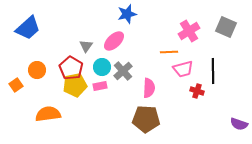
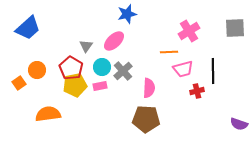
gray square: moved 9 px right, 1 px down; rotated 25 degrees counterclockwise
orange square: moved 3 px right, 2 px up
red cross: rotated 32 degrees counterclockwise
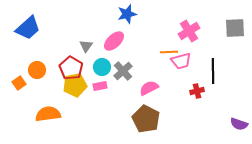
pink trapezoid: moved 2 px left, 8 px up
pink semicircle: rotated 120 degrees counterclockwise
brown pentagon: rotated 24 degrees clockwise
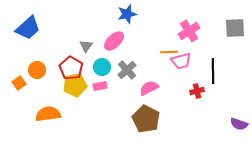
gray cross: moved 4 px right, 1 px up
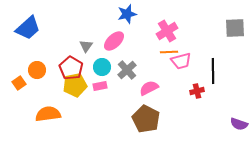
pink cross: moved 22 px left
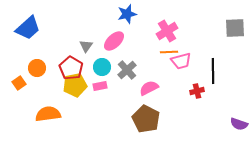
orange circle: moved 2 px up
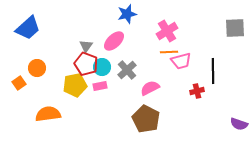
red pentagon: moved 15 px right, 4 px up; rotated 10 degrees counterclockwise
pink semicircle: moved 1 px right
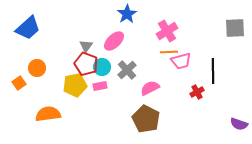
blue star: rotated 18 degrees counterclockwise
red cross: moved 1 px down; rotated 16 degrees counterclockwise
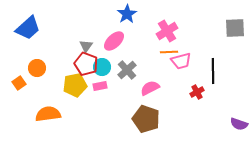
brown pentagon: rotated 8 degrees counterclockwise
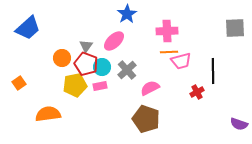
pink cross: rotated 30 degrees clockwise
orange circle: moved 25 px right, 10 px up
